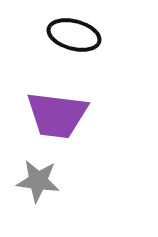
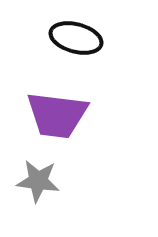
black ellipse: moved 2 px right, 3 px down
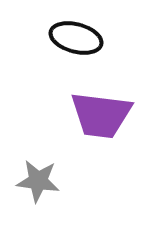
purple trapezoid: moved 44 px right
